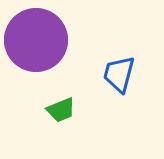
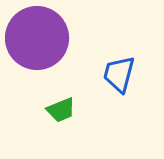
purple circle: moved 1 px right, 2 px up
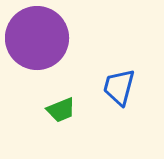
blue trapezoid: moved 13 px down
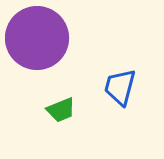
blue trapezoid: moved 1 px right
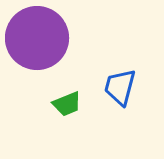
green trapezoid: moved 6 px right, 6 px up
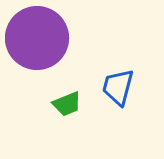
blue trapezoid: moved 2 px left
